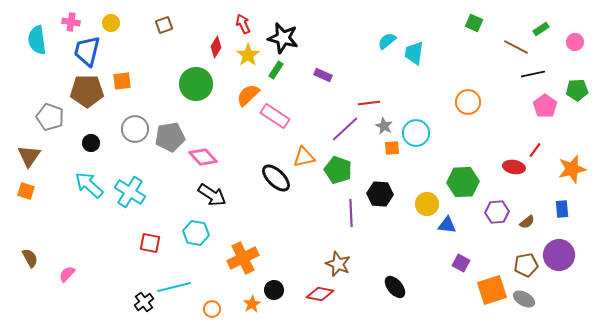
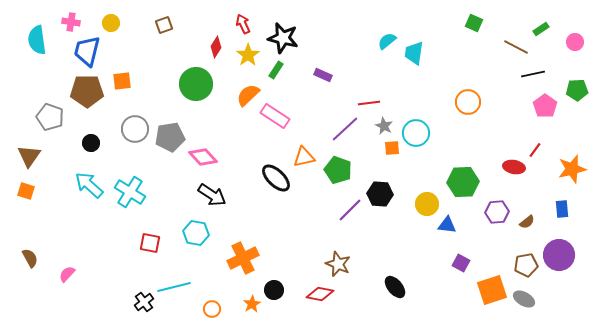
purple line at (351, 213): moved 1 px left, 3 px up; rotated 48 degrees clockwise
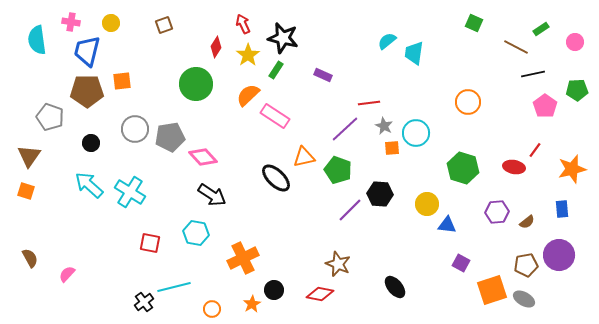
green hexagon at (463, 182): moved 14 px up; rotated 20 degrees clockwise
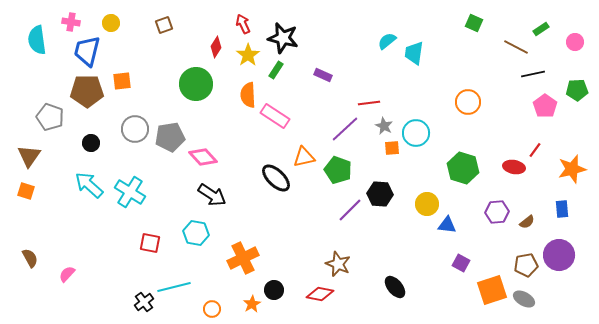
orange semicircle at (248, 95): rotated 50 degrees counterclockwise
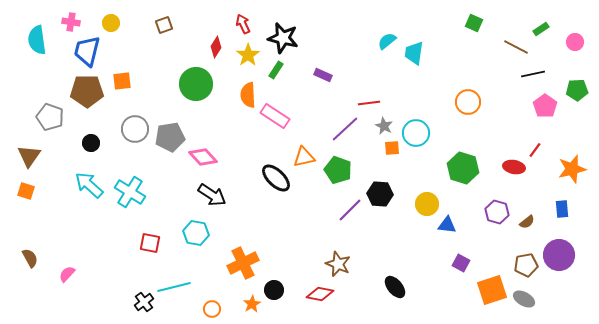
purple hexagon at (497, 212): rotated 20 degrees clockwise
orange cross at (243, 258): moved 5 px down
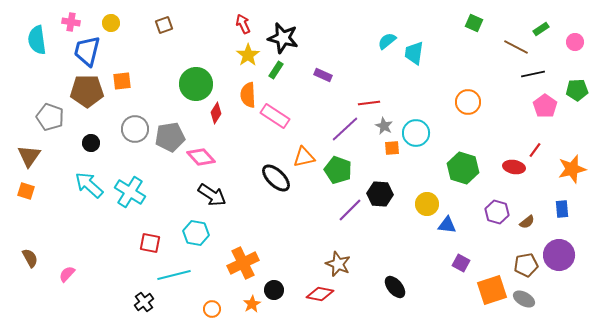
red diamond at (216, 47): moved 66 px down
pink diamond at (203, 157): moved 2 px left
cyan line at (174, 287): moved 12 px up
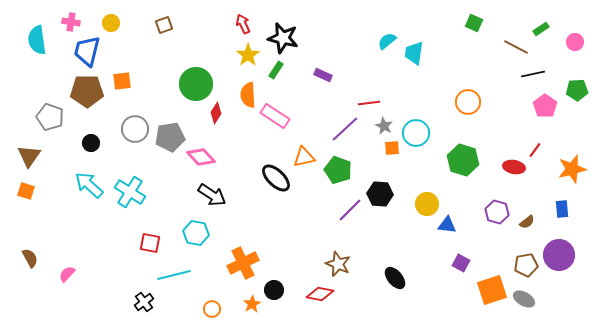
green hexagon at (463, 168): moved 8 px up
black ellipse at (395, 287): moved 9 px up
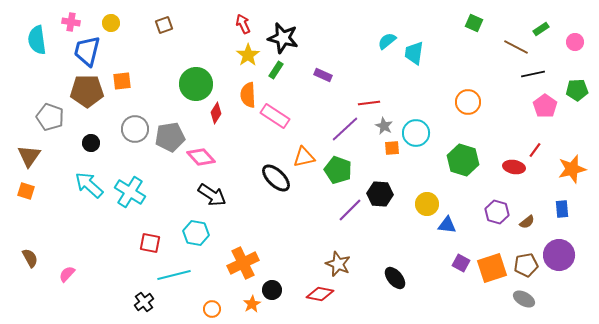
black circle at (274, 290): moved 2 px left
orange square at (492, 290): moved 22 px up
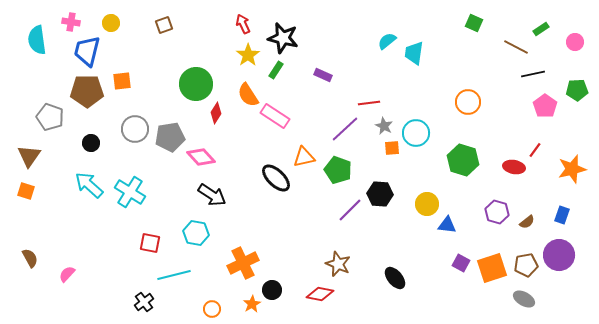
orange semicircle at (248, 95): rotated 30 degrees counterclockwise
blue rectangle at (562, 209): moved 6 px down; rotated 24 degrees clockwise
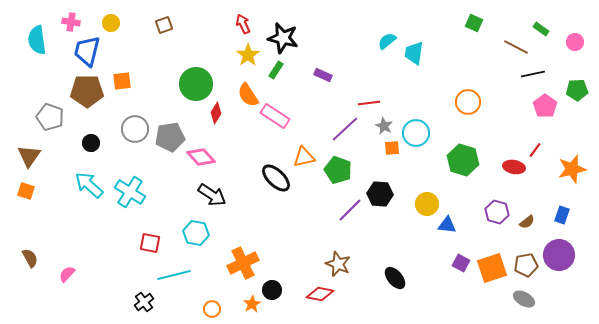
green rectangle at (541, 29): rotated 70 degrees clockwise
